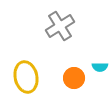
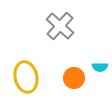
gray cross: rotated 16 degrees counterclockwise
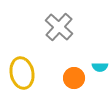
gray cross: moved 1 px left, 1 px down
yellow ellipse: moved 4 px left, 4 px up
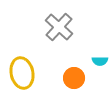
cyan semicircle: moved 6 px up
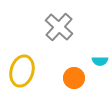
yellow ellipse: moved 2 px up; rotated 28 degrees clockwise
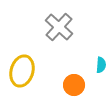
cyan semicircle: moved 1 px right, 4 px down; rotated 84 degrees counterclockwise
orange circle: moved 7 px down
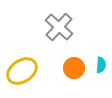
yellow ellipse: rotated 40 degrees clockwise
orange circle: moved 17 px up
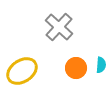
orange circle: moved 2 px right
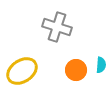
gray cross: moved 2 px left; rotated 24 degrees counterclockwise
orange circle: moved 2 px down
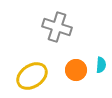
yellow ellipse: moved 10 px right, 5 px down
